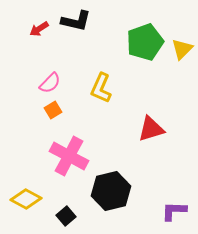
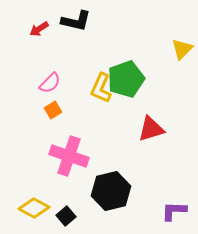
green pentagon: moved 19 px left, 37 px down
pink cross: rotated 9 degrees counterclockwise
yellow diamond: moved 8 px right, 9 px down
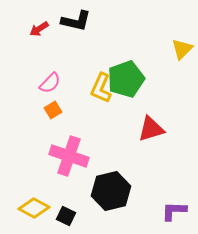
black square: rotated 24 degrees counterclockwise
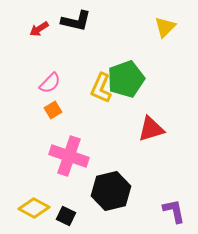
yellow triangle: moved 17 px left, 22 px up
purple L-shape: rotated 76 degrees clockwise
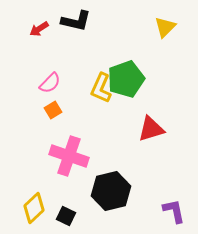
yellow diamond: rotated 72 degrees counterclockwise
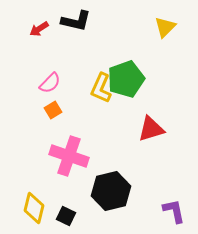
yellow diamond: rotated 32 degrees counterclockwise
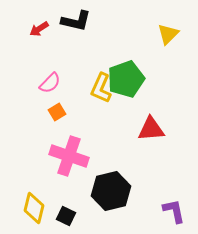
yellow triangle: moved 3 px right, 7 px down
orange square: moved 4 px right, 2 px down
red triangle: rotated 12 degrees clockwise
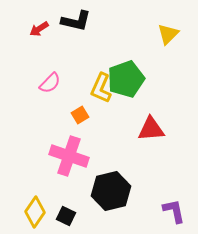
orange square: moved 23 px right, 3 px down
yellow diamond: moved 1 px right, 4 px down; rotated 20 degrees clockwise
